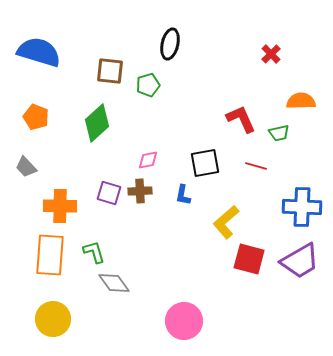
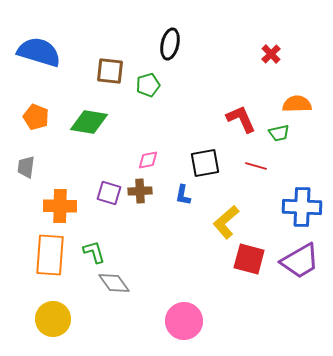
orange semicircle: moved 4 px left, 3 px down
green diamond: moved 8 px left, 1 px up; rotated 51 degrees clockwise
gray trapezoid: rotated 50 degrees clockwise
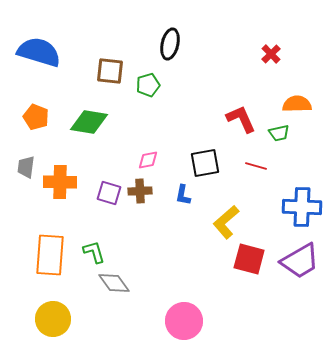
orange cross: moved 24 px up
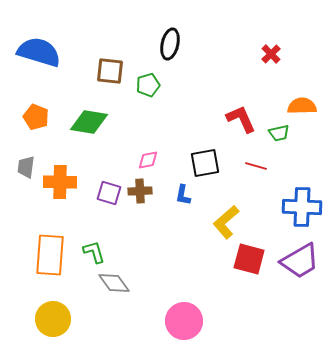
orange semicircle: moved 5 px right, 2 px down
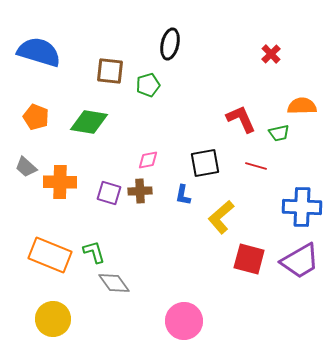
gray trapezoid: rotated 55 degrees counterclockwise
yellow L-shape: moved 5 px left, 5 px up
orange rectangle: rotated 72 degrees counterclockwise
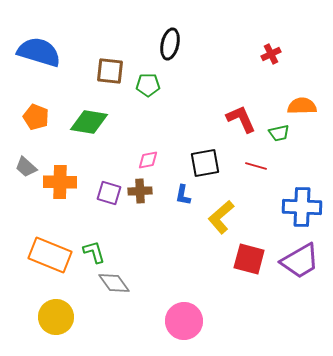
red cross: rotated 18 degrees clockwise
green pentagon: rotated 15 degrees clockwise
yellow circle: moved 3 px right, 2 px up
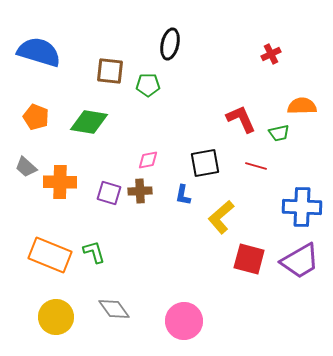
gray diamond: moved 26 px down
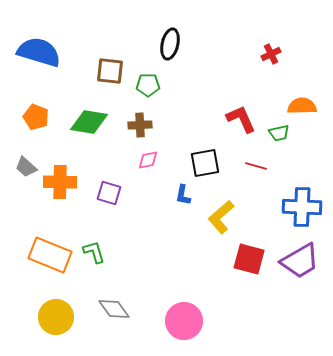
brown cross: moved 66 px up
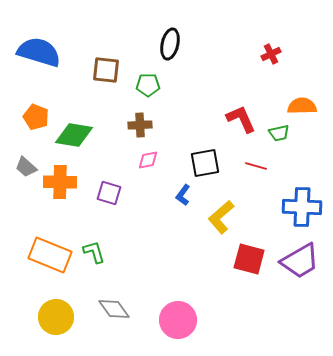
brown square: moved 4 px left, 1 px up
green diamond: moved 15 px left, 13 px down
blue L-shape: rotated 25 degrees clockwise
pink circle: moved 6 px left, 1 px up
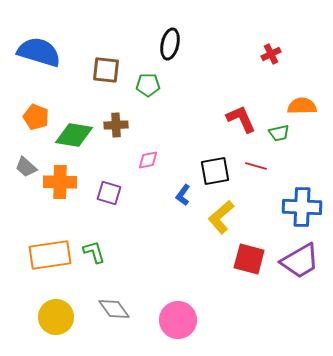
brown cross: moved 24 px left
black square: moved 10 px right, 8 px down
orange rectangle: rotated 30 degrees counterclockwise
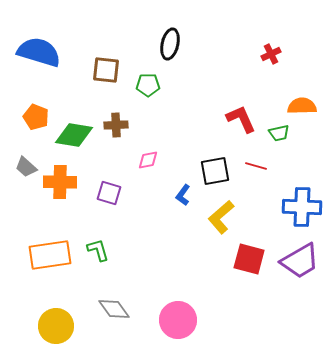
green L-shape: moved 4 px right, 2 px up
yellow circle: moved 9 px down
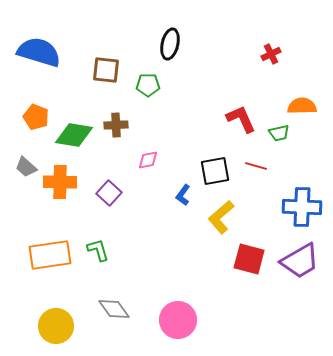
purple square: rotated 25 degrees clockwise
